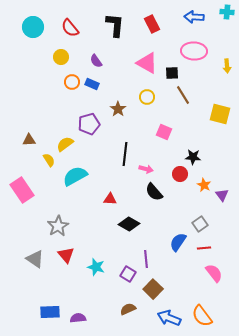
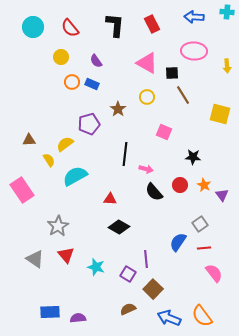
red circle at (180, 174): moved 11 px down
black diamond at (129, 224): moved 10 px left, 3 px down
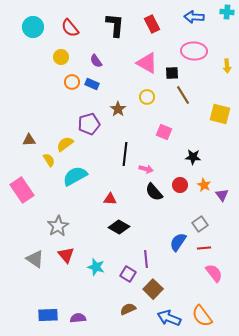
blue rectangle at (50, 312): moved 2 px left, 3 px down
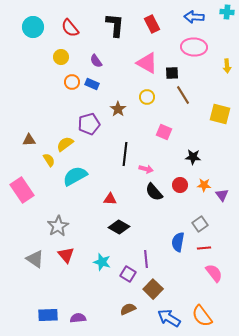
pink ellipse at (194, 51): moved 4 px up
orange star at (204, 185): rotated 24 degrees counterclockwise
blue semicircle at (178, 242): rotated 24 degrees counterclockwise
cyan star at (96, 267): moved 6 px right, 5 px up
blue arrow at (169, 318): rotated 10 degrees clockwise
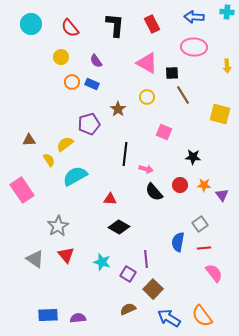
cyan circle at (33, 27): moved 2 px left, 3 px up
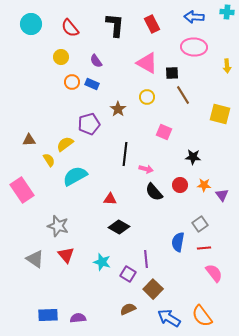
gray star at (58, 226): rotated 25 degrees counterclockwise
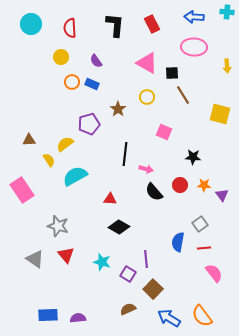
red semicircle at (70, 28): rotated 36 degrees clockwise
